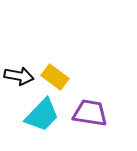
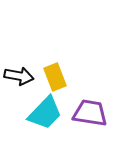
yellow rectangle: rotated 32 degrees clockwise
cyan trapezoid: moved 3 px right, 2 px up
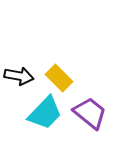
yellow rectangle: moved 4 px right, 1 px down; rotated 24 degrees counterclockwise
purple trapezoid: rotated 30 degrees clockwise
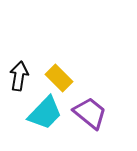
black arrow: rotated 92 degrees counterclockwise
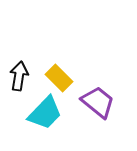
purple trapezoid: moved 8 px right, 11 px up
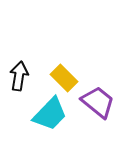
yellow rectangle: moved 5 px right
cyan trapezoid: moved 5 px right, 1 px down
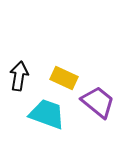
yellow rectangle: rotated 20 degrees counterclockwise
cyan trapezoid: moved 3 px left; rotated 114 degrees counterclockwise
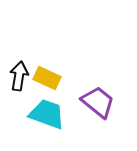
yellow rectangle: moved 17 px left
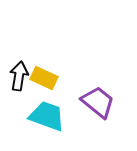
yellow rectangle: moved 3 px left
cyan trapezoid: moved 2 px down
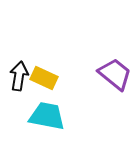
purple trapezoid: moved 17 px right, 28 px up
cyan trapezoid: rotated 9 degrees counterclockwise
